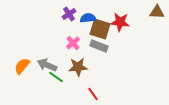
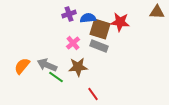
purple cross: rotated 16 degrees clockwise
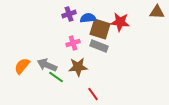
pink cross: rotated 24 degrees clockwise
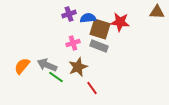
brown star: rotated 18 degrees counterclockwise
red line: moved 1 px left, 6 px up
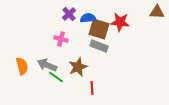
purple cross: rotated 24 degrees counterclockwise
brown square: moved 1 px left
pink cross: moved 12 px left, 4 px up; rotated 32 degrees clockwise
orange semicircle: rotated 126 degrees clockwise
red line: rotated 32 degrees clockwise
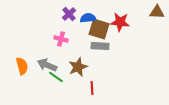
gray rectangle: moved 1 px right; rotated 18 degrees counterclockwise
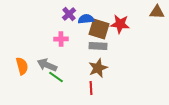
blue semicircle: moved 2 px left, 1 px down
red star: moved 2 px down
pink cross: rotated 16 degrees counterclockwise
gray rectangle: moved 2 px left
brown star: moved 20 px right, 1 px down
red line: moved 1 px left
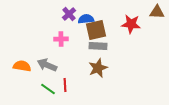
red star: moved 11 px right
brown square: moved 3 px left, 1 px down; rotated 30 degrees counterclockwise
orange semicircle: rotated 66 degrees counterclockwise
green line: moved 8 px left, 12 px down
red line: moved 26 px left, 3 px up
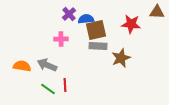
brown star: moved 23 px right, 10 px up
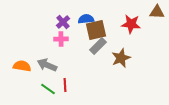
purple cross: moved 6 px left, 8 px down
gray rectangle: rotated 48 degrees counterclockwise
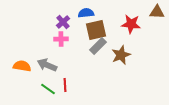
blue semicircle: moved 6 px up
brown star: moved 3 px up
